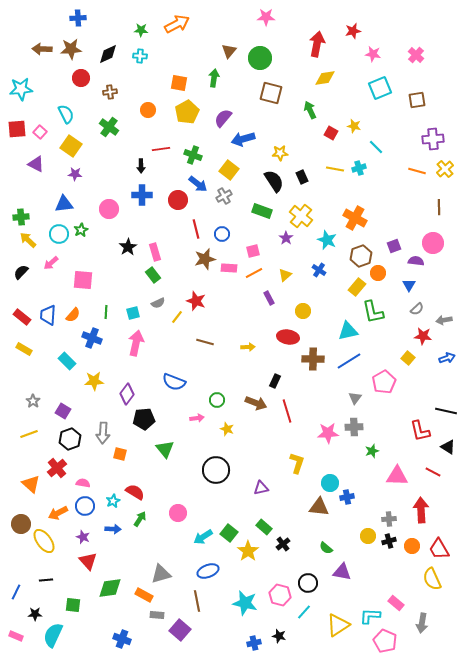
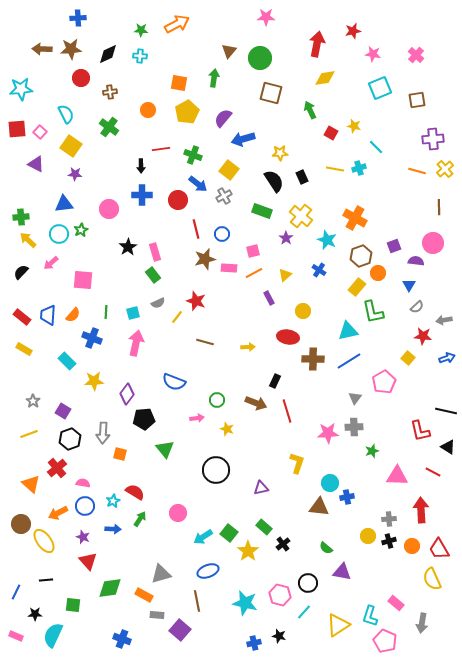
gray semicircle at (417, 309): moved 2 px up
cyan L-shape at (370, 616): rotated 75 degrees counterclockwise
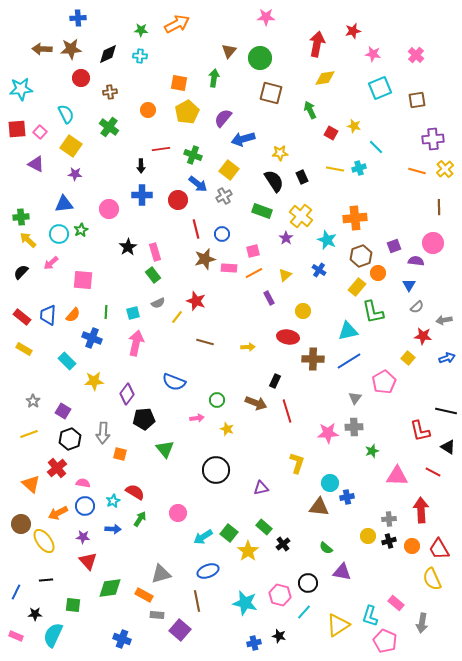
orange cross at (355, 218): rotated 35 degrees counterclockwise
purple star at (83, 537): rotated 16 degrees counterclockwise
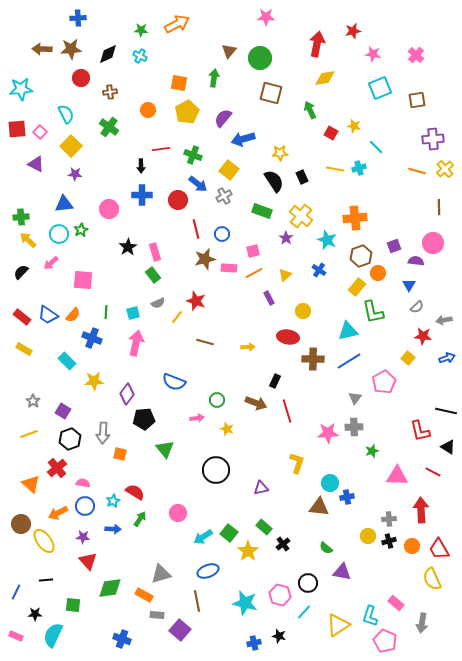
cyan cross at (140, 56): rotated 24 degrees clockwise
yellow square at (71, 146): rotated 10 degrees clockwise
blue trapezoid at (48, 315): rotated 60 degrees counterclockwise
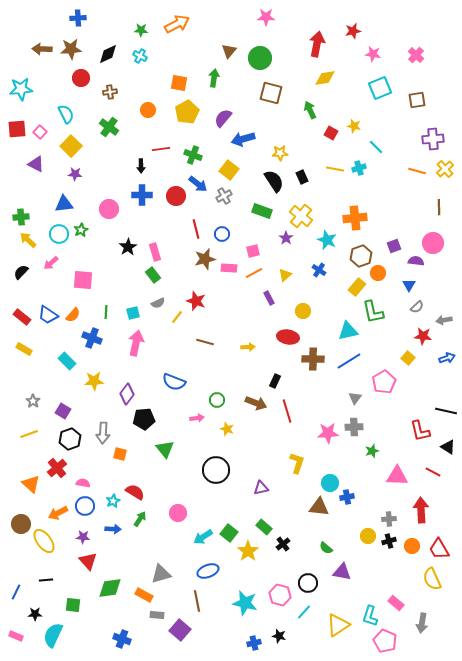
red circle at (178, 200): moved 2 px left, 4 px up
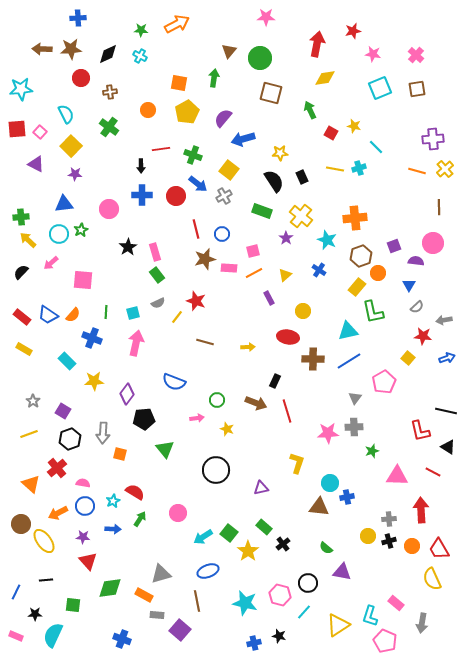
brown square at (417, 100): moved 11 px up
green rectangle at (153, 275): moved 4 px right
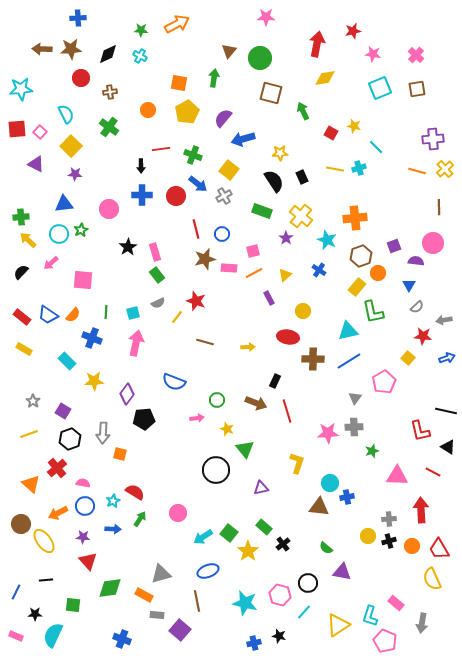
green arrow at (310, 110): moved 7 px left, 1 px down
green triangle at (165, 449): moved 80 px right
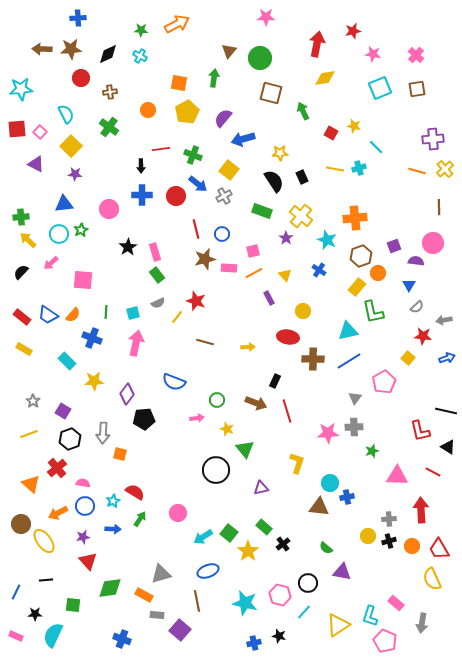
yellow triangle at (285, 275): rotated 32 degrees counterclockwise
purple star at (83, 537): rotated 16 degrees counterclockwise
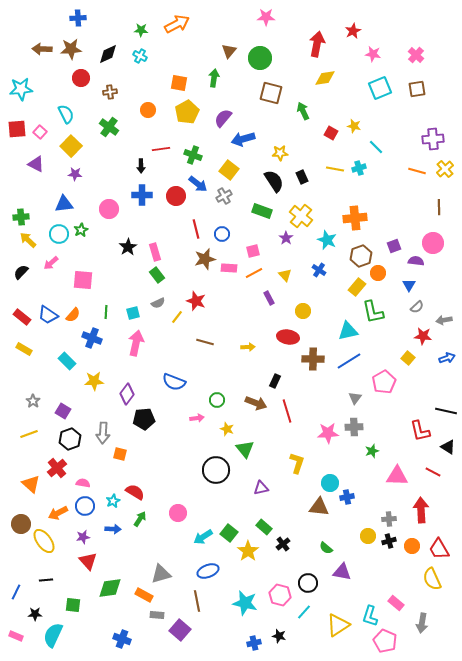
red star at (353, 31): rotated 14 degrees counterclockwise
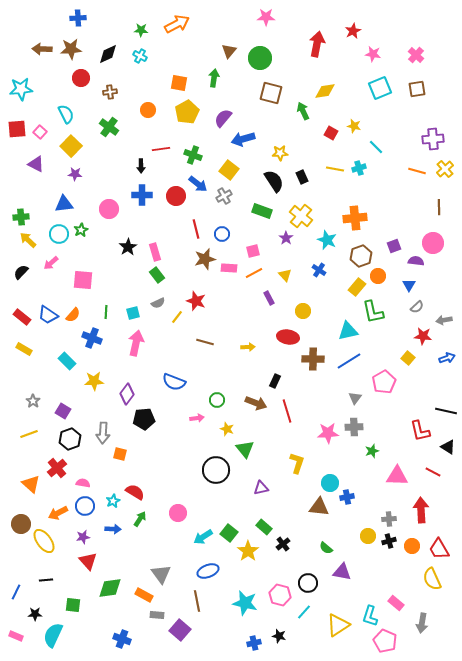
yellow diamond at (325, 78): moved 13 px down
orange circle at (378, 273): moved 3 px down
gray triangle at (161, 574): rotated 50 degrees counterclockwise
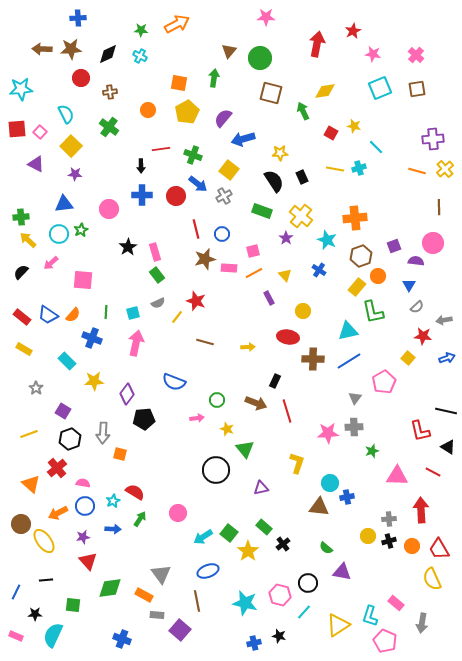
gray star at (33, 401): moved 3 px right, 13 px up
